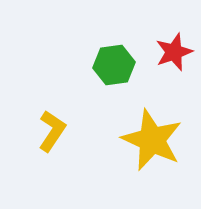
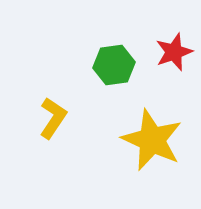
yellow L-shape: moved 1 px right, 13 px up
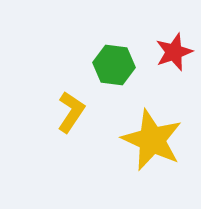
green hexagon: rotated 15 degrees clockwise
yellow L-shape: moved 18 px right, 6 px up
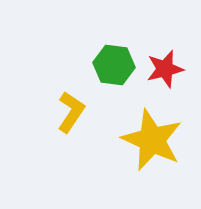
red star: moved 9 px left, 17 px down; rotated 6 degrees clockwise
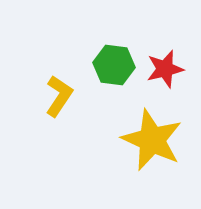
yellow L-shape: moved 12 px left, 16 px up
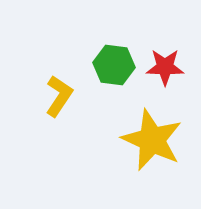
red star: moved 2 px up; rotated 15 degrees clockwise
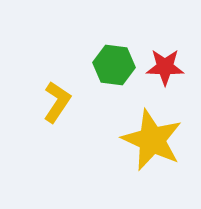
yellow L-shape: moved 2 px left, 6 px down
